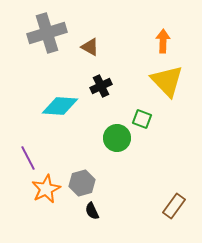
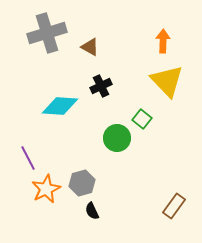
green square: rotated 18 degrees clockwise
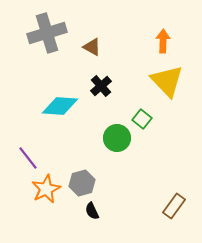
brown triangle: moved 2 px right
black cross: rotated 15 degrees counterclockwise
purple line: rotated 10 degrees counterclockwise
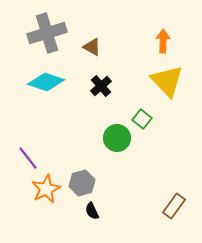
cyan diamond: moved 14 px left, 24 px up; rotated 15 degrees clockwise
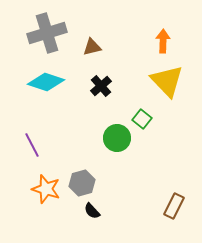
brown triangle: rotated 42 degrees counterclockwise
purple line: moved 4 px right, 13 px up; rotated 10 degrees clockwise
orange star: rotated 28 degrees counterclockwise
brown rectangle: rotated 10 degrees counterclockwise
black semicircle: rotated 18 degrees counterclockwise
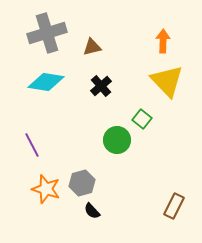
cyan diamond: rotated 9 degrees counterclockwise
green circle: moved 2 px down
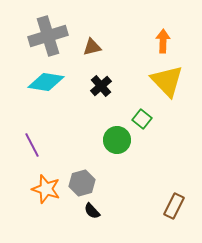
gray cross: moved 1 px right, 3 px down
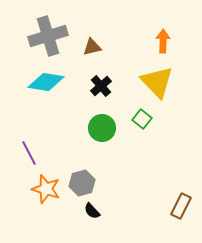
yellow triangle: moved 10 px left, 1 px down
green circle: moved 15 px left, 12 px up
purple line: moved 3 px left, 8 px down
brown rectangle: moved 7 px right
